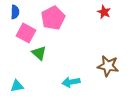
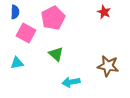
green triangle: moved 17 px right, 1 px down
cyan triangle: moved 23 px up
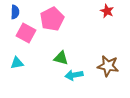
red star: moved 3 px right, 1 px up
pink pentagon: moved 1 px left, 1 px down
green triangle: moved 5 px right, 4 px down; rotated 28 degrees counterclockwise
cyan arrow: moved 3 px right, 7 px up
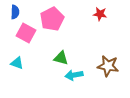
red star: moved 7 px left, 3 px down; rotated 16 degrees counterclockwise
cyan triangle: rotated 32 degrees clockwise
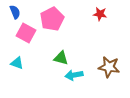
blue semicircle: rotated 24 degrees counterclockwise
brown star: moved 1 px right, 1 px down
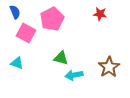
brown star: rotated 30 degrees clockwise
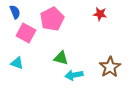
brown star: moved 1 px right
